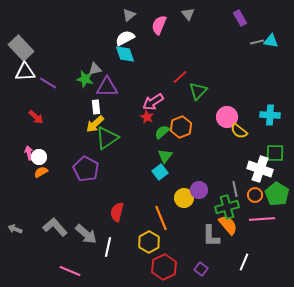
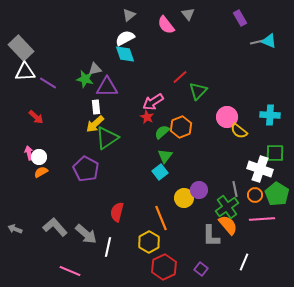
pink semicircle at (159, 25): moved 7 px right; rotated 60 degrees counterclockwise
cyan triangle at (271, 41): moved 2 px left; rotated 14 degrees clockwise
green cross at (227, 207): rotated 20 degrees counterclockwise
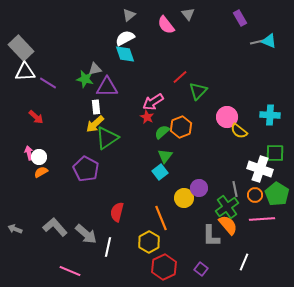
purple circle at (199, 190): moved 2 px up
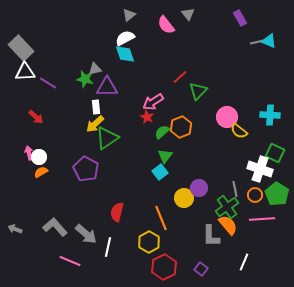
green square at (275, 153): rotated 24 degrees clockwise
pink line at (70, 271): moved 10 px up
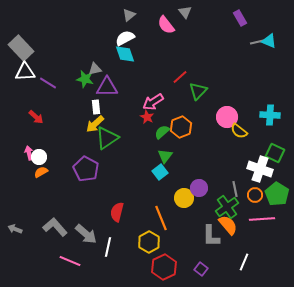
gray triangle at (188, 14): moved 3 px left, 2 px up
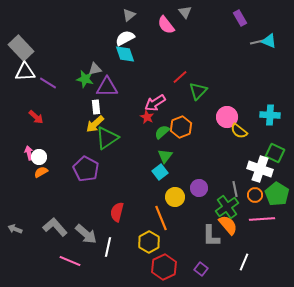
pink arrow at (153, 102): moved 2 px right, 1 px down
yellow circle at (184, 198): moved 9 px left, 1 px up
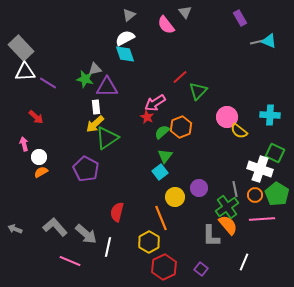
pink arrow at (29, 153): moved 5 px left, 9 px up
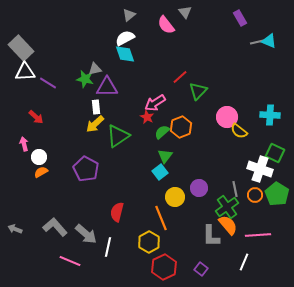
green triangle at (107, 138): moved 11 px right, 2 px up
pink line at (262, 219): moved 4 px left, 16 px down
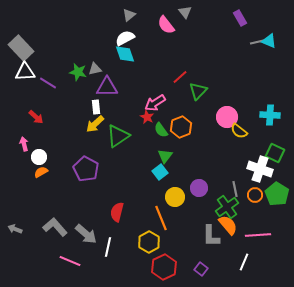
green star at (85, 79): moved 7 px left, 7 px up
green semicircle at (162, 132): moved 1 px left, 2 px up; rotated 84 degrees counterclockwise
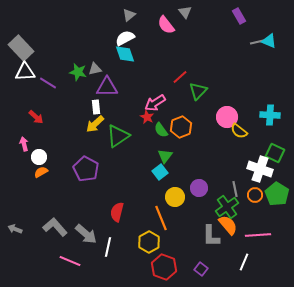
purple rectangle at (240, 18): moved 1 px left, 2 px up
red hexagon at (164, 267): rotated 15 degrees counterclockwise
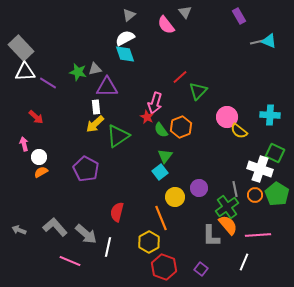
pink arrow at (155, 103): rotated 40 degrees counterclockwise
gray arrow at (15, 229): moved 4 px right, 1 px down
